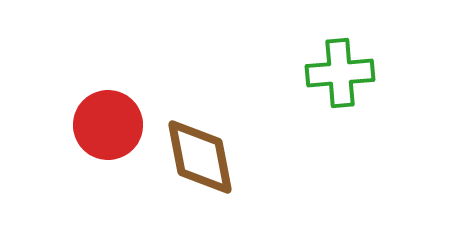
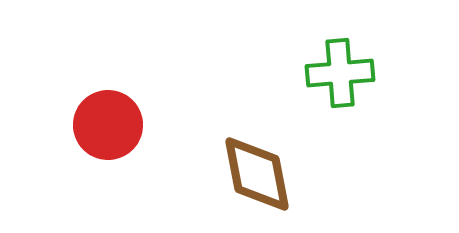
brown diamond: moved 57 px right, 17 px down
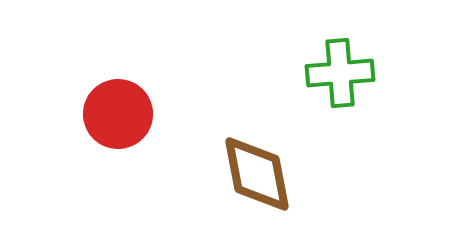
red circle: moved 10 px right, 11 px up
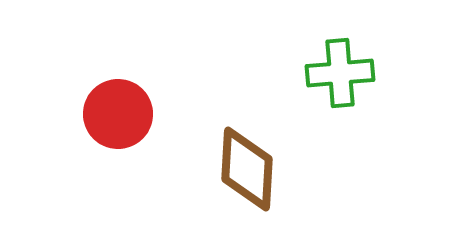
brown diamond: moved 10 px left, 5 px up; rotated 14 degrees clockwise
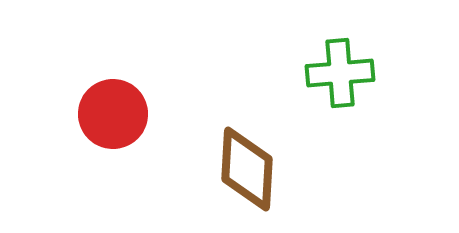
red circle: moved 5 px left
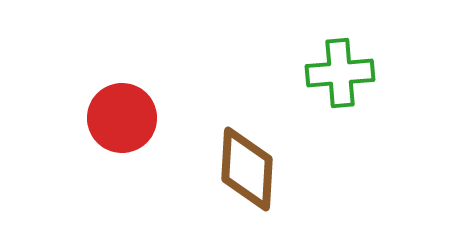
red circle: moved 9 px right, 4 px down
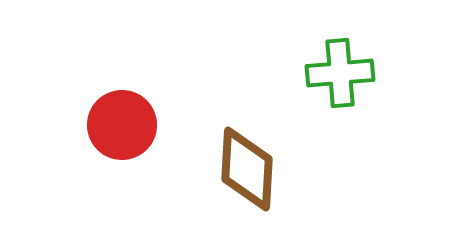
red circle: moved 7 px down
